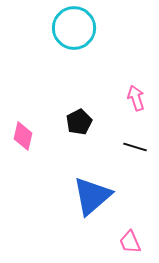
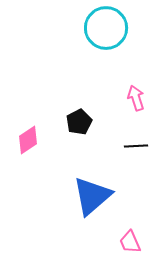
cyan circle: moved 32 px right
pink diamond: moved 5 px right, 4 px down; rotated 44 degrees clockwise
black line: moved 1 px right, 1 px up; rotated 20 degrees counterclockwise
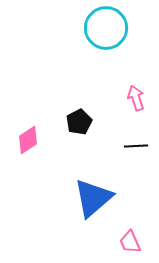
blue triangle: moved 1 px right, 2 px down
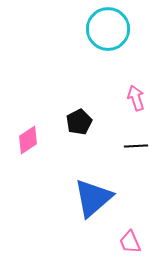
cyan circle: moved 2 px right, 1 px down
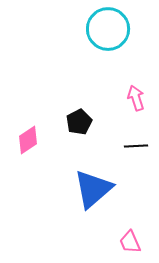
blue triangle: moved 9 px up
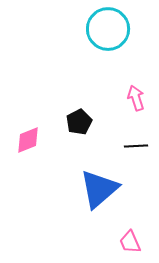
pink diamond: rotated 12 degrees clockwise
blue triangle: moved 6 px right
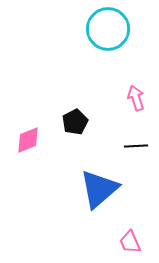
black pentagon: moved 4 px left
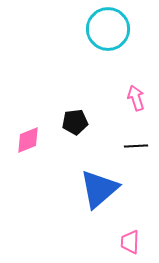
black pentagon: rotated 20 degrees clockwise
pink trapezoid: rotated 25 degrees clockwise
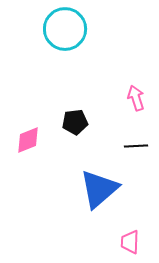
cyan circle: moved 43 px left
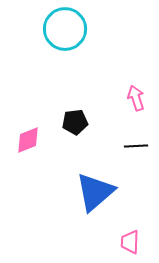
blue triangle: moved 4 px left, 3 px down
